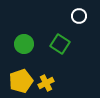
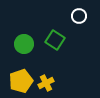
green square: moved 5 px left, 4 px up
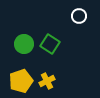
green square: moved 5 px left, 4 px down
yellow cross: moved 1 px right, 2 px up
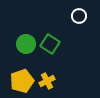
green circle: moved 2 px right
yellow pentagon: moved 1 px right
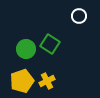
green circle: moved 5 px down
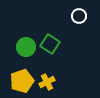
green circle: moved 2 px up
yellow cross: moved 1 px down
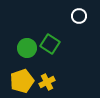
green circle: moved 1 px right, 1 px down
